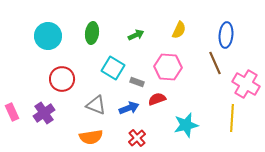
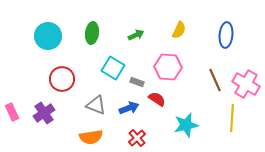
brown line: moved 17 px down
red semicircle: rotated 54 degrees clockwise
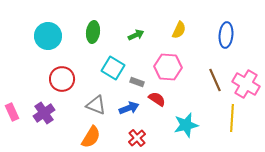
green ellipse: moved 1 px right, 1 px up
orange semicircle: rotated 50 degrees counterclockwise
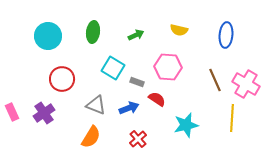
yellow semicircle: rotated 78 degrees clockwise
red cross: moved 1 px right, 1 px down
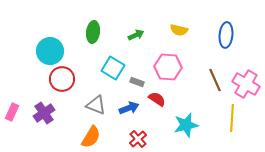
cyan circle: moved 2 px right, 15 px down
pink rectangle: rotated 48 degrees clockwise
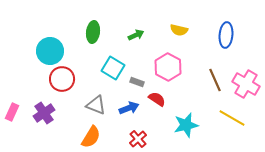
pink hexagon: rotated 24 degrees clockwise
yellow line: rotated 64 degrees counterclockwise
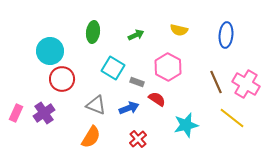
brown line: moved 1 px right, 2 px down
pink rectangle: moved 4 px right, 1 px down
yellow line: rotated 8 degrees clockwise
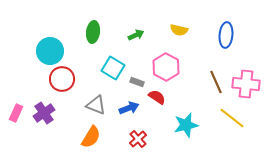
pink hexagon: moved 2 px left
pink cross: rotated 24 degrees counterclockwise
red semicircle: moved 2 px up
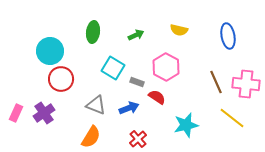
blue ellipse: moved 2 px right, 1 px down; rotated 15 degrees counterclockwise
red circle: moved 1 px left
